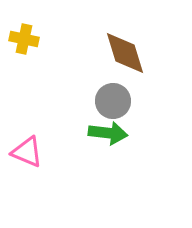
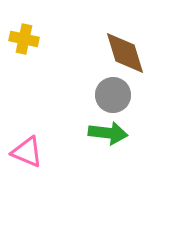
gray circle: moved 6 px up
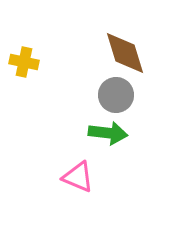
yellow cross: moved 23 px down
gray circle: moved 3 px right
pink triangle: moved 51 px right, 25 px down
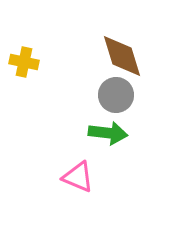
brown diamond: moved 3 px left, 3 px down
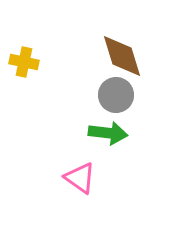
pink triangle: moved 2 px right, 1 px down; rotated 12 degrees clockwise
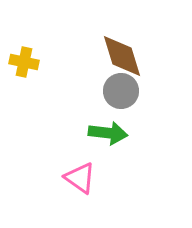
gray circle: moved 5 px right, 4 px up
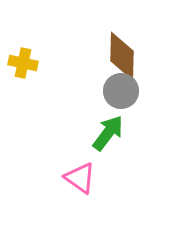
brown diamond: rotated 18 degrees clockwise
yellow cross: moved 1 px left, 1 px down
green arrow: rotated 60 degrees counterclockwise
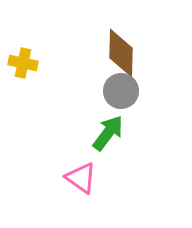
brown diamond: moved 1 px left, 3 px up
pink triangle: moved 1 px right
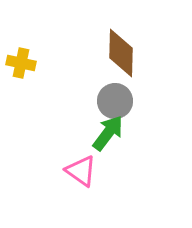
yellow cross: moved 2 px left
gray circle: moved 6 px left, 10 px down
pink triangle: moved 7 px up
